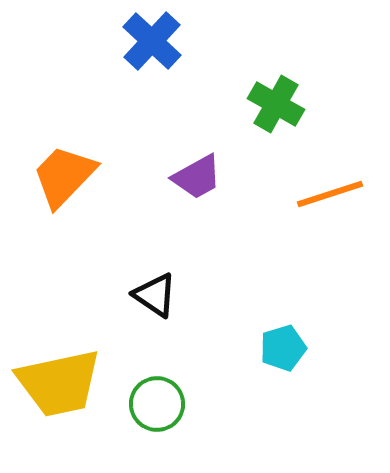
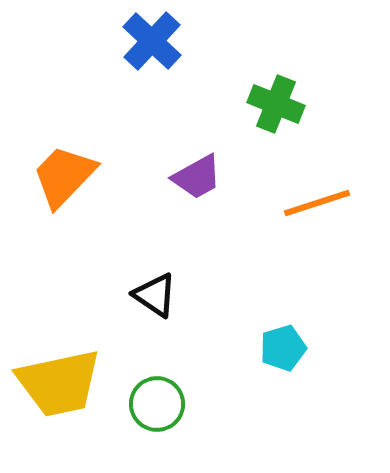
green cross: rotated 8 degrees counterclockwise
orange line: moved 13 px left, 9 px down
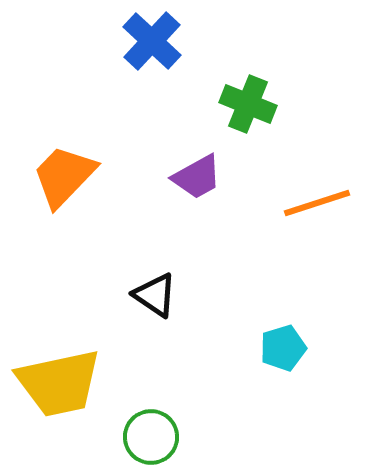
green cross: moved 28 px left
green circle: moved 6 px left, 33 px down
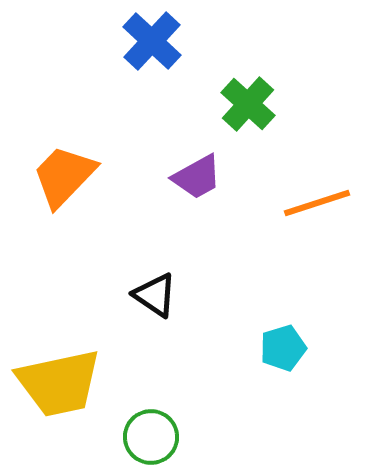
green cross: rotated 20 degrees clockwise
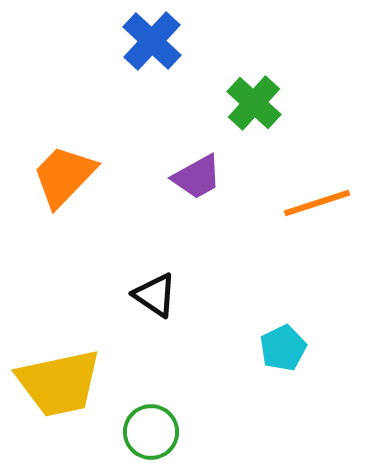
green cross: moved 6 px right, 1 px up
cyan pentagon: rotated 9 degrees counterclockwise
green circle: moved 5 px up
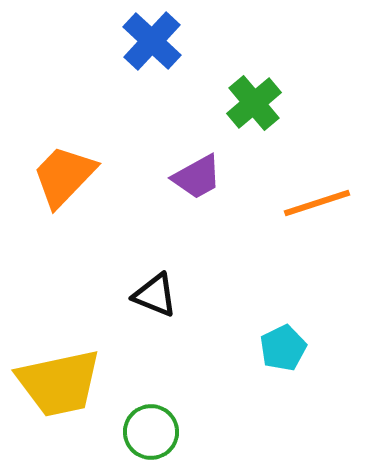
green cross: rotated 8 degrees clockwise
black triangle: rotated 12 degrees counterclockwise
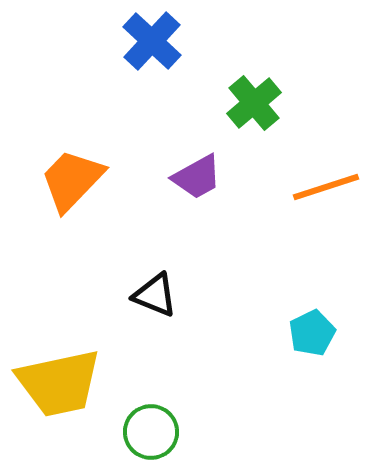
orange trapezoid: moved 8 px right, 4 px down
orange line: moved 9 px right, 16 px up
cyan pentagon: moved 29 px right, 15 px up
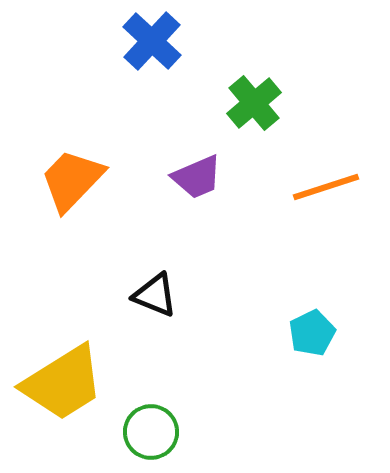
purple trapezoid: rotated 6 degrees clockwise
yellow trapezoid: moved 4 px right; rotated 20 degrees counterclockwise
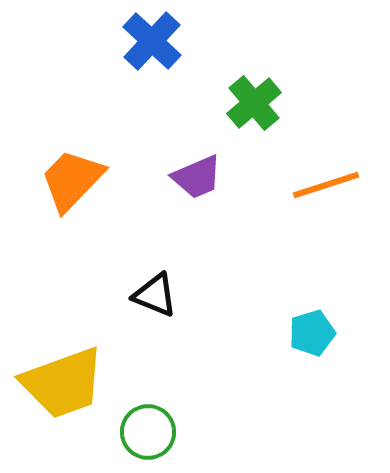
orange line: moved 2 px up
cyan pentagon: rotated 9 degrees clockwise
yellow trapezoid: rotated 12 degrees clockwise
green circle: moved 3 px left
